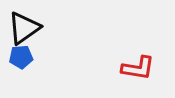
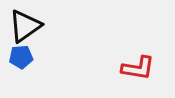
black triangle: moved 1 px right, 2 px up
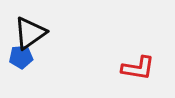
black triangle: moved 5 px right, 7 px down
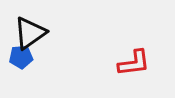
red L-shape: moved 4 px left, 5 px up; rotated 16 degrees counterclockwise
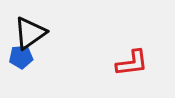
red L-shape: moved 2 px left
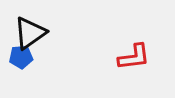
red L-shape: moved 2 px right, 6 px up
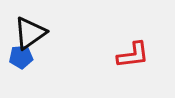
red L-shape: moved 1 px left, 2 px up
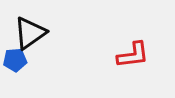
blue pentagon: moved 6 px left, 3 px down
